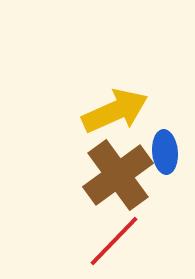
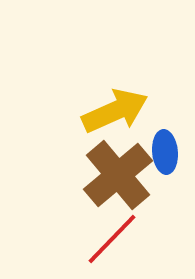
brown cross: rotated 4 degrees counterclockwise
red line: moved 2 px left, 2 px up
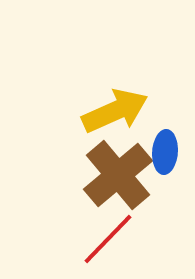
blue ellipse: rotated 9 degrees clockwise
red line: moved 4 px left
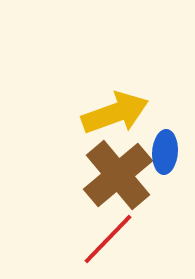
yellow arrow: moved 2 px down; rotated 4 degrees clockwise
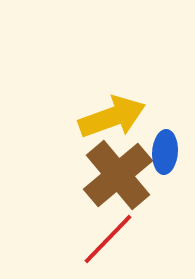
yellow arrow: moved 3 px left, 4 px down
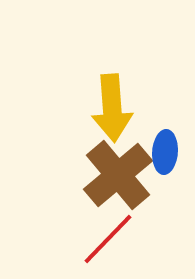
yellow arrow: moved 9 px up; rotated 106 degrees clockwise
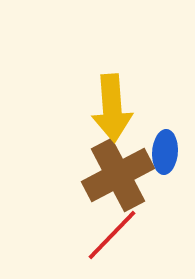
brown cross: rotated 12 degrees clockwise
red line: moved 4 px right, 4 px up
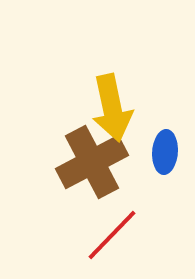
yellow arrow: rotated 8 degrees counterclockwise
brown cross: moved 26 px left, 13 px up
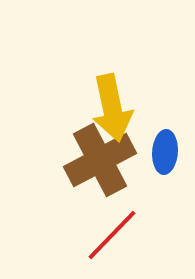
brown cross: moved 8 px right, 2 px up
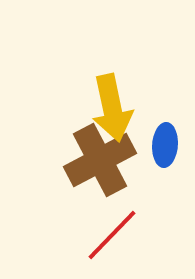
blue ellipse: moved 7 px up
